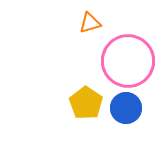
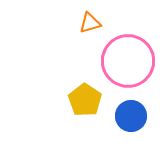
yellow pentagon: moved 1 px left, 3 px up
blue circle: moved 5 px right, 8 px down
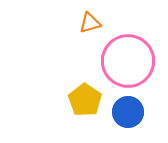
blue circle: moved 3 px left, 4 px up
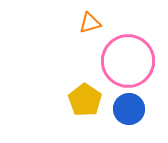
blue circle: moved 1 px right, 3 px up
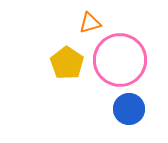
pink circle: moved 8 px left, 1 px up
yellow pentagon: moved 18 px left, 37 px up
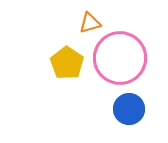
pink circle: moved 2 px up
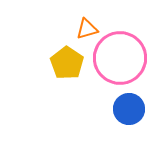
orange triangle: moved 3 px left, 6 px down
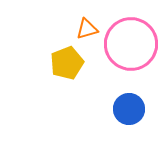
pink circle: moved 11 px right, 14 px up
yellow pentagon: rotated 16 degrees clockwise
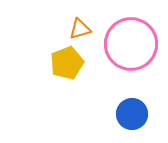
orange triangle: moved 7 px left
blue circle: moved 3 px right, 5 px down
